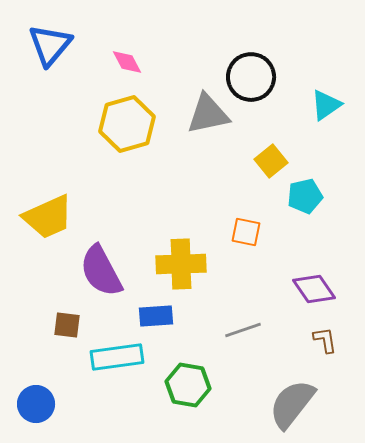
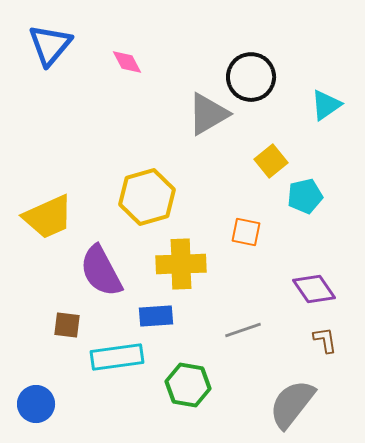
gray triangle: rotated 18 degrees counterclockwise
yellow hexagon: moved 20 px right, 73 px down
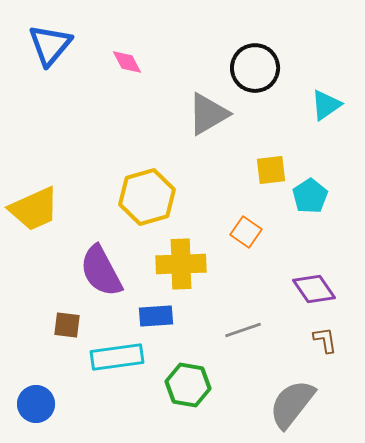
black circle: moved 4 px right, 9 px up
yellow square: moved 9 px down; rotated 32 degrees clockwise
cyan pentagon: moved 5 px right; rotated 20 degrees counterclockwise
yellow trapezoid: moved 14 px left, 8 px up
orange square: rotated 24 degrees clockwise
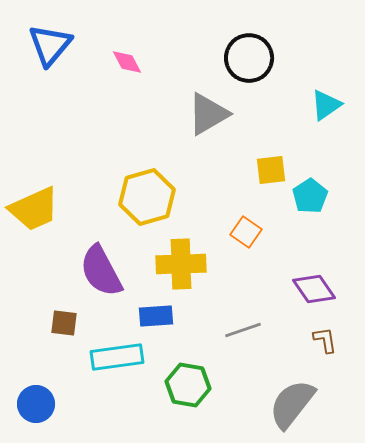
black circle: moved 6 px left, 10 px up
brown square: moved 3 px left, 2 px up
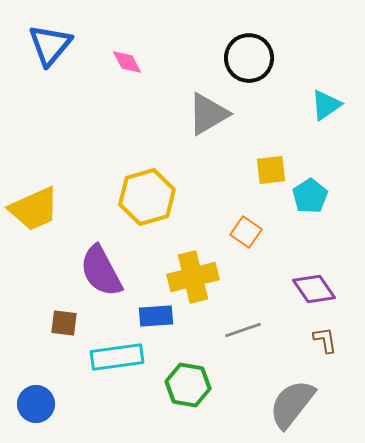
yellow cross: moved 12 px right, 13 px down; rotated 12 degrees counterclockwise
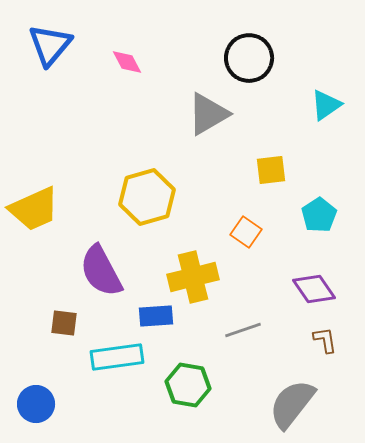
cyan pentagon: moved 9 px right, 19 px down
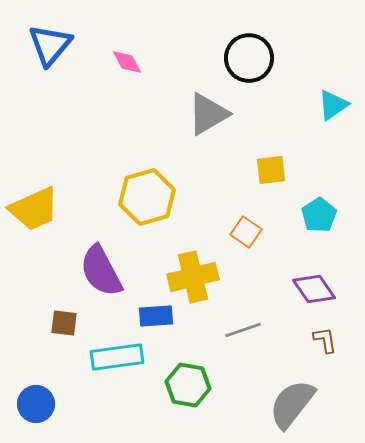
cyan triangle: moved 7 px right
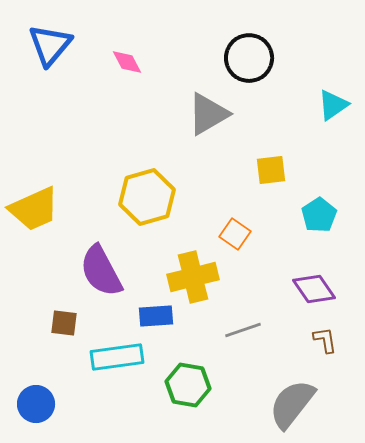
orange square: moved 11 px left, 2 px down
